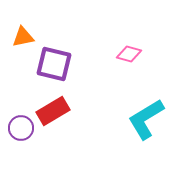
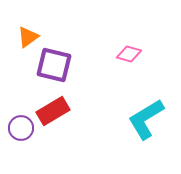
orange triangle: moved 5 px right; rotated 25 degrees counterclockwise
purple square: moved 1 px down
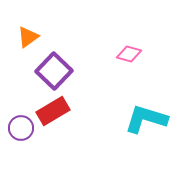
purple square: moved 6 px down; rotated 30 degrees clockwise
cyan L-shape: rotated 48 degrees clockwise
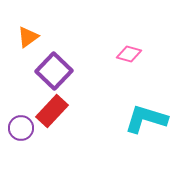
red rectangle: moved 1 px left; rotated 16 degrees counterclockwise
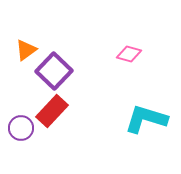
orange triangle: moved 2 px left, 13 px down
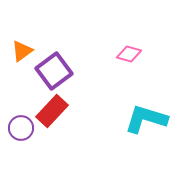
orange triangle: moved 4 px left, 1 px down
purple square: rotated 9 degrees clockwise
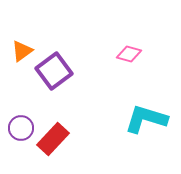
red rectangle: moved 1 px right, 28 px down
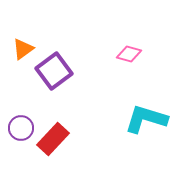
orange triangle: moved 1 px right, 2 px up
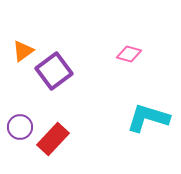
orange triangle: moved 2 px down
cyan L-shape: moved 2 px right, 1 px up
purple circle: moved 1 px left, 1 px up
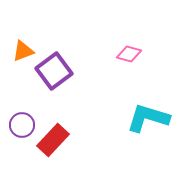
orange triangle: rotated 15 degrees clockwise
purple circle: moved 2 px right, 2 px up
red rectangle: moved 1 px down
